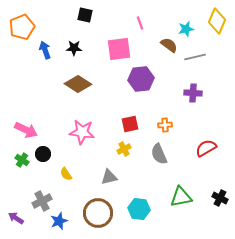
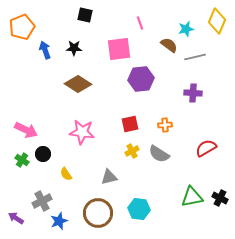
yellow cross: moved 8 px right, 2 px down
gray semicircle: rotated 35 degrees counterclockwise
green triangle: moved 11 px right
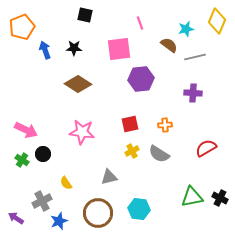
yellow semicircle: moved 9 px down
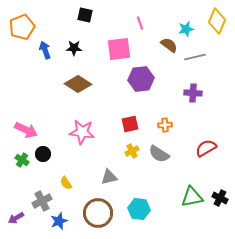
purple arrow: rotated 63 degrees counterclockwise
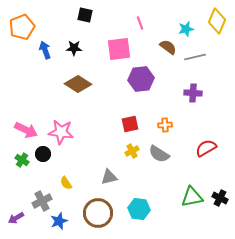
brown semicircle: moved 1 px left, 2 px down
pink star: moved 21 px left
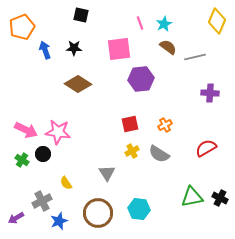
black square: moved 4 px left
cyan star: moved 22 px left, 5 px up; rotated 14 degrees counterclockwise
purple cross: moved 17 px right
orange cross: rotated 24 degrees counterclockwise
pink star: moved 3 px left
gray triangle: moved 2 px left, 4 px up; rotated 48 degrees counterclockwise
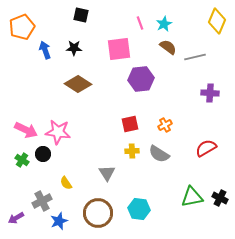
yellow cross: rotated 24 degrees clockwise
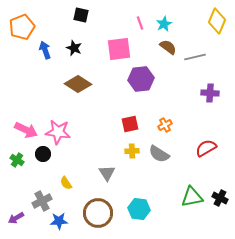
black star: rotated 21 degrees clockwise
green cross: moved 5 px left
blue star: rotated 18 degrees clockwise
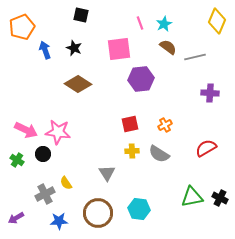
gray cross: moved 3 px right, 7 px up
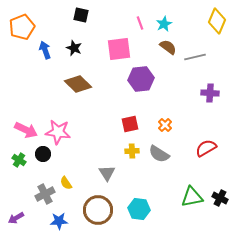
brown diamond: rotated 12 degrees clockwise
orange cross: rotated 16 degrees counterclockwise
green cross: moved 2 px right
brown circle: moved 3 px up
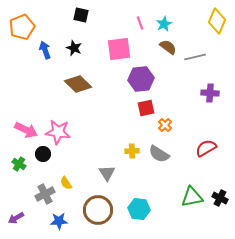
red square: moved 16 px right, 16 px up
green cross: moved 4 px down
